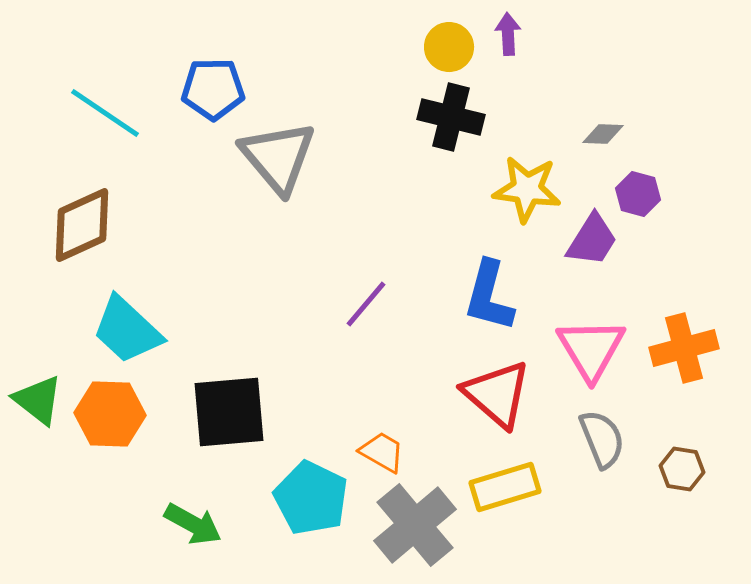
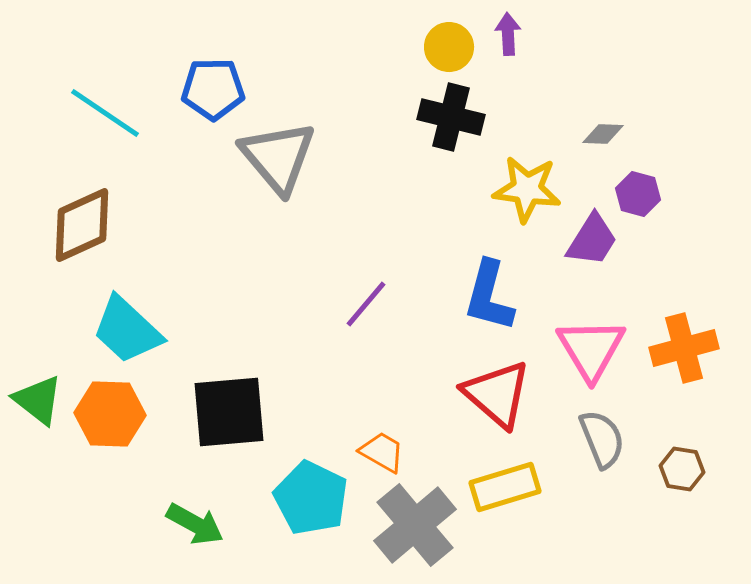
green arrow: moved 2 px right
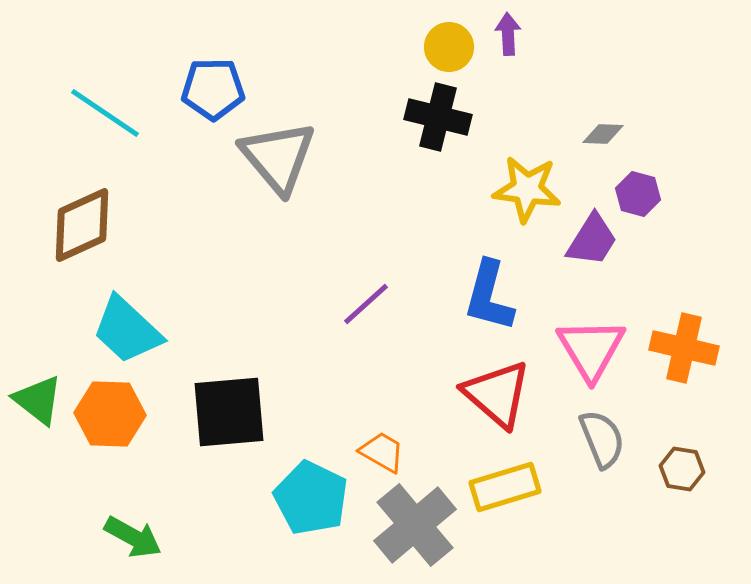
black cross: moved 13 px left
purple line: rotated 8 degrees clockwise
orange cross: rotated 28 degrees clockwise
green arrow: moved 62 px left, 13 px down
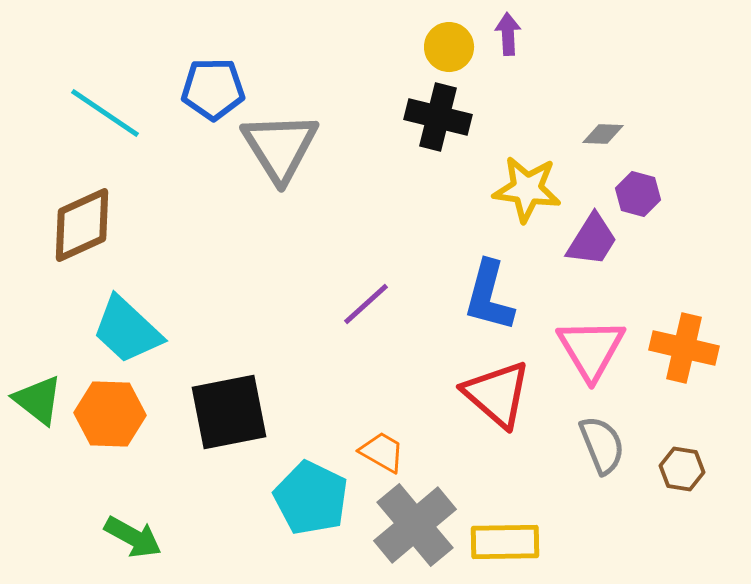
gray triangle: moved 2 px right, 10 px up; rotated 8 degrees clockwise
black square: rotated 6 degrees counterclockwise
gray semicircle: moved 6 px down
yellow rectangle: moved 55 px down; rotated 16 degrees clockwise
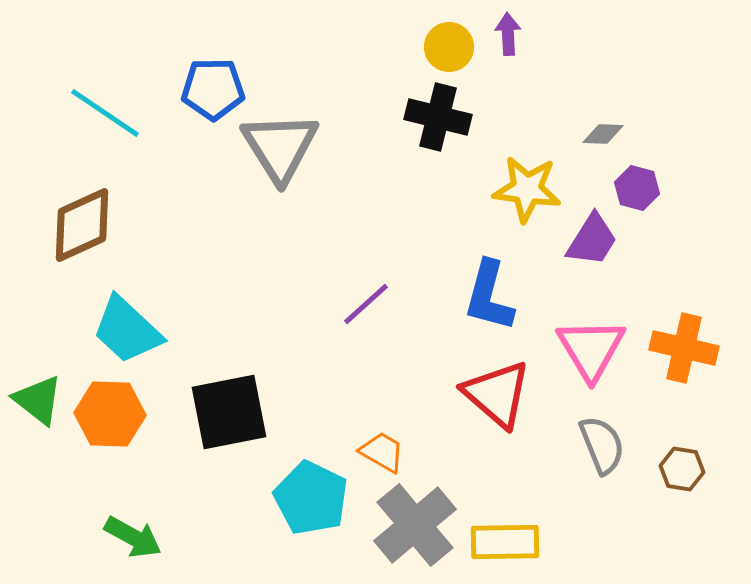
purple hexagon: moved 1 px left, 6 px up
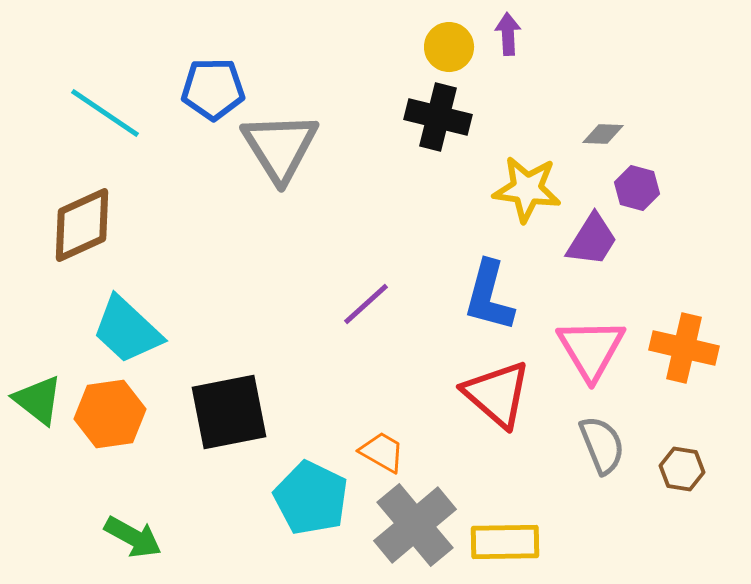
orange hexagon: rotated 10 degrees counterclockwise
